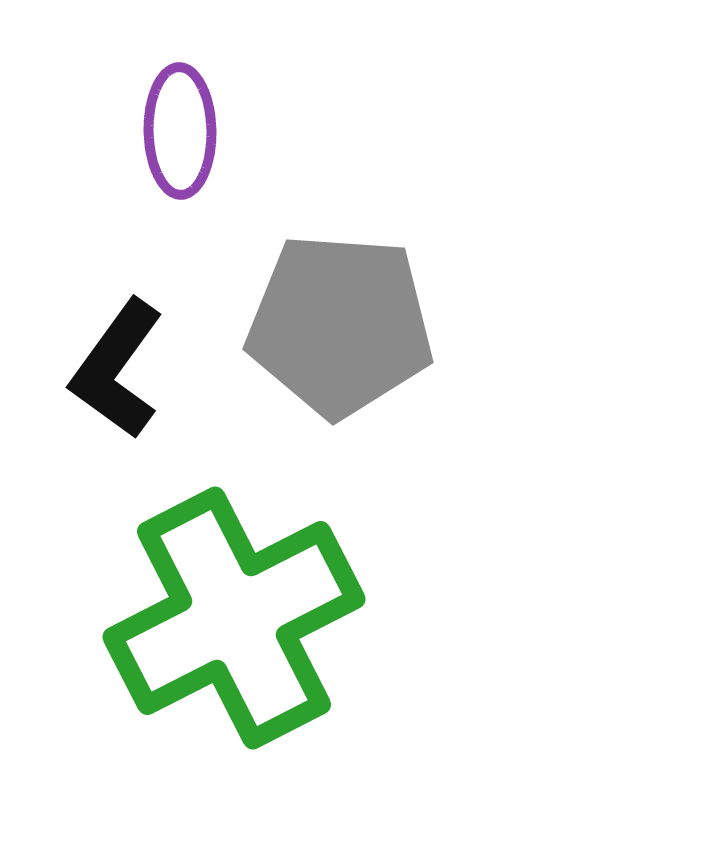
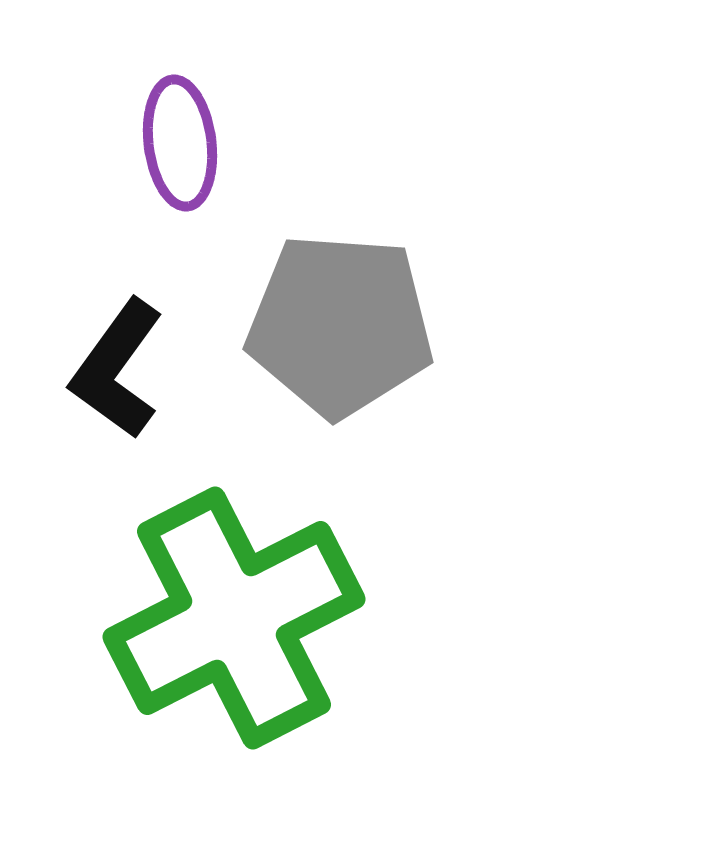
purple ellipse: moved 12 px down; rotated 6 degrees counterclockwise
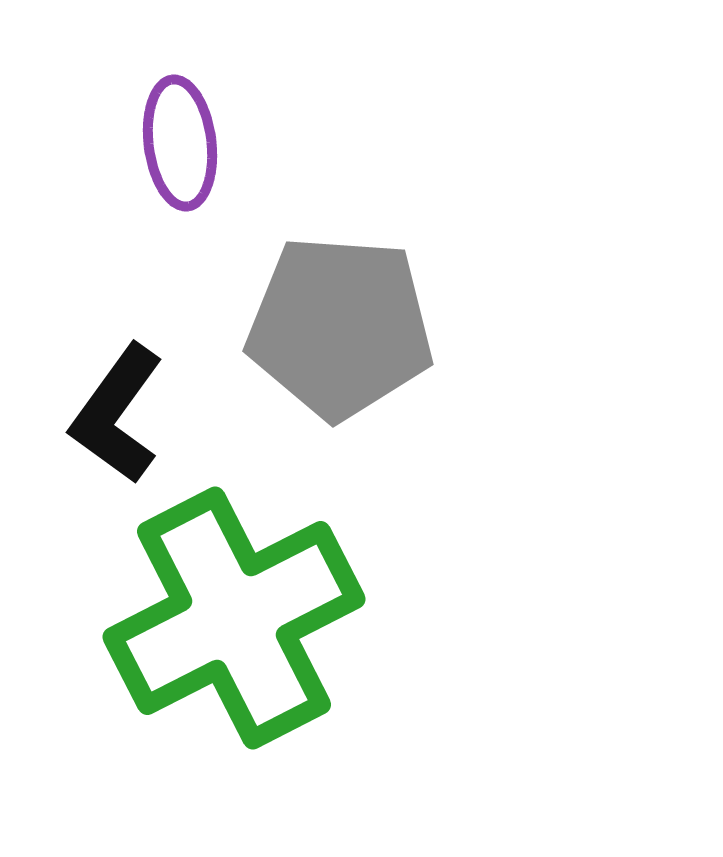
gray pentagon: moved 2 px down
black L-shape: moved 45 px down
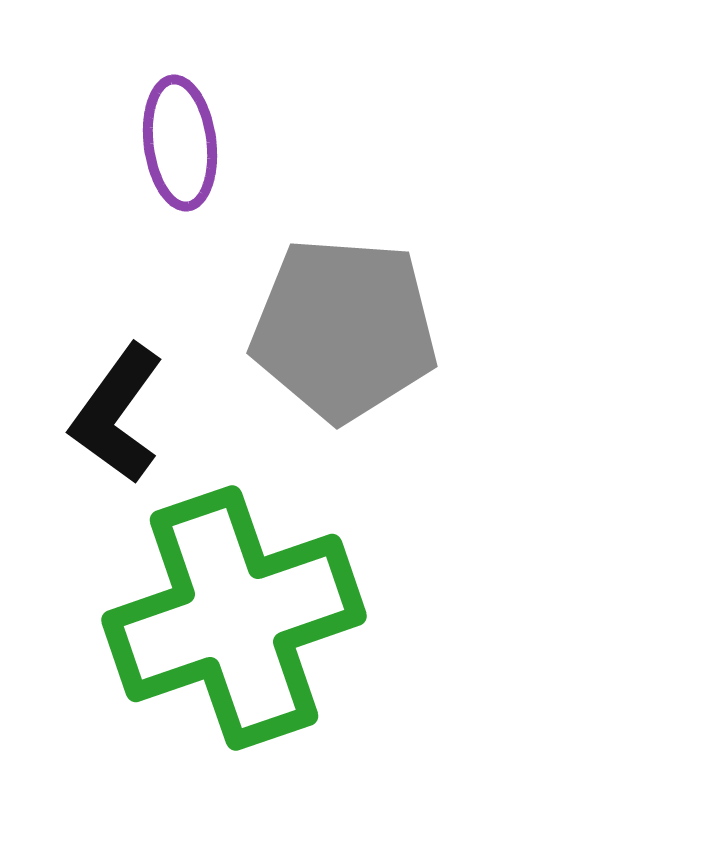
gray pentagon: moved 4 px right, 2 px down
green cross: rotated 8 degrees clockwise
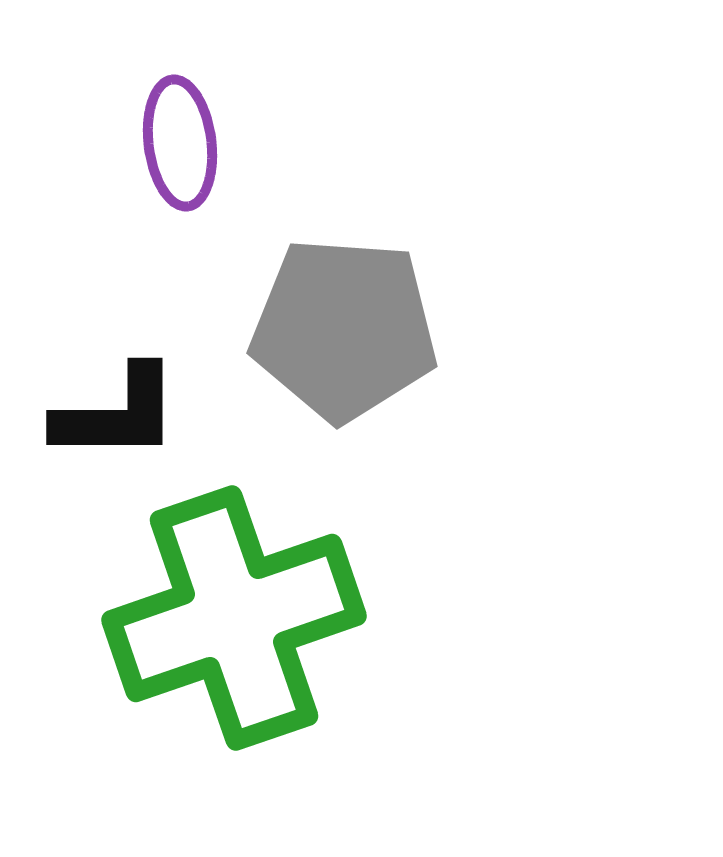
black L-shape: rotated 126 degrees counterclockwise
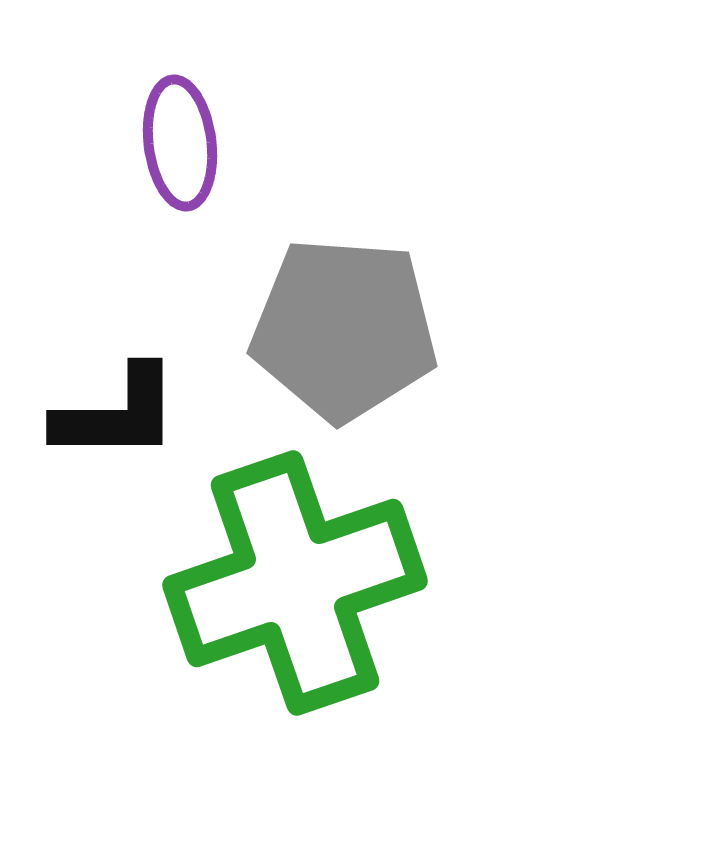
green cross: moved 61 px right, 35 px up
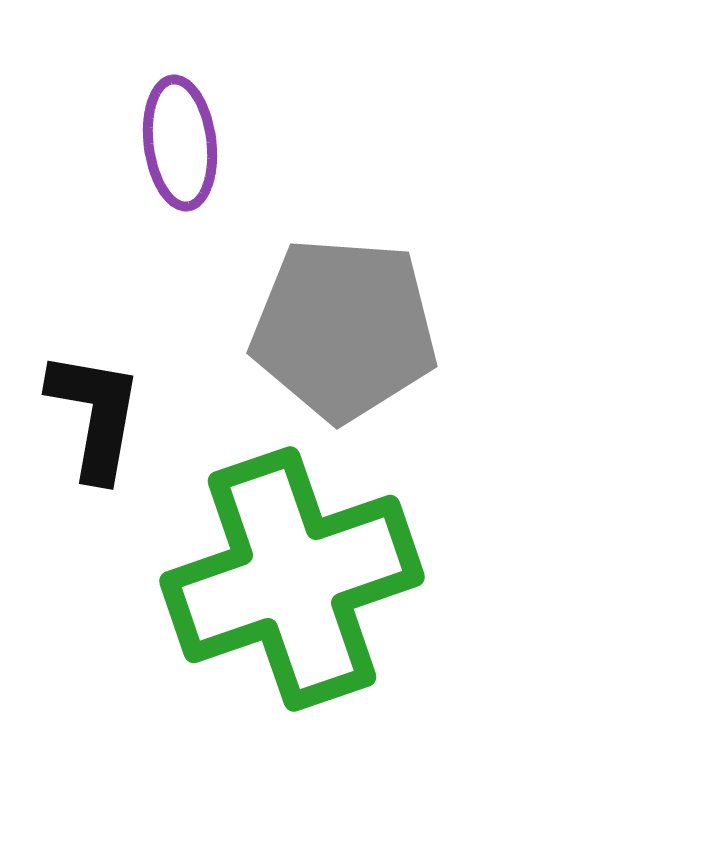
black L-shape: moved 22 px left, 1 px down; rotated 80 degrees counterclockwise
green cross: moved 3 px left, 4 px up
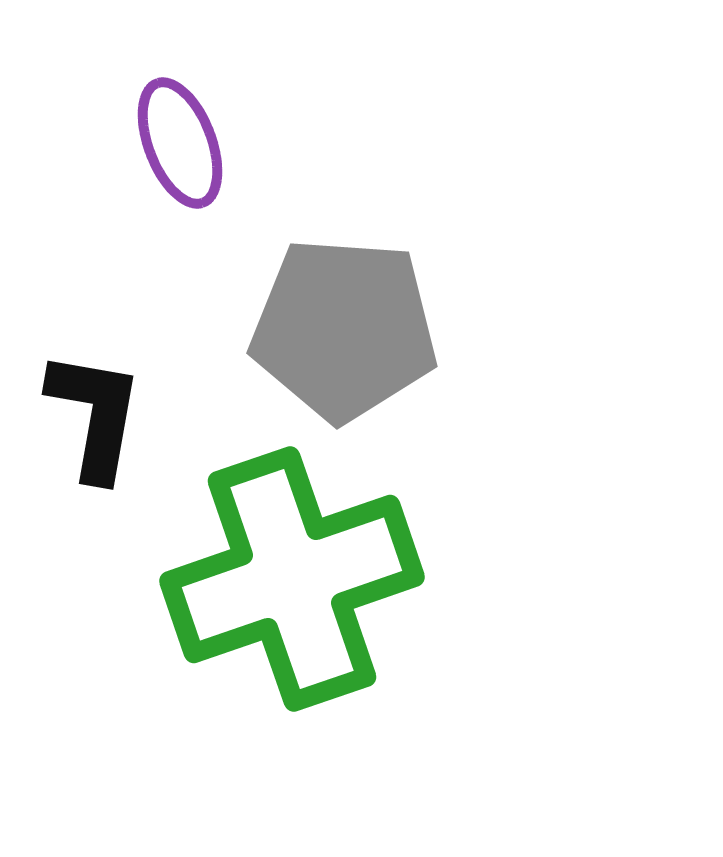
purple ellipse: rotated 14 degrees counterclockwise
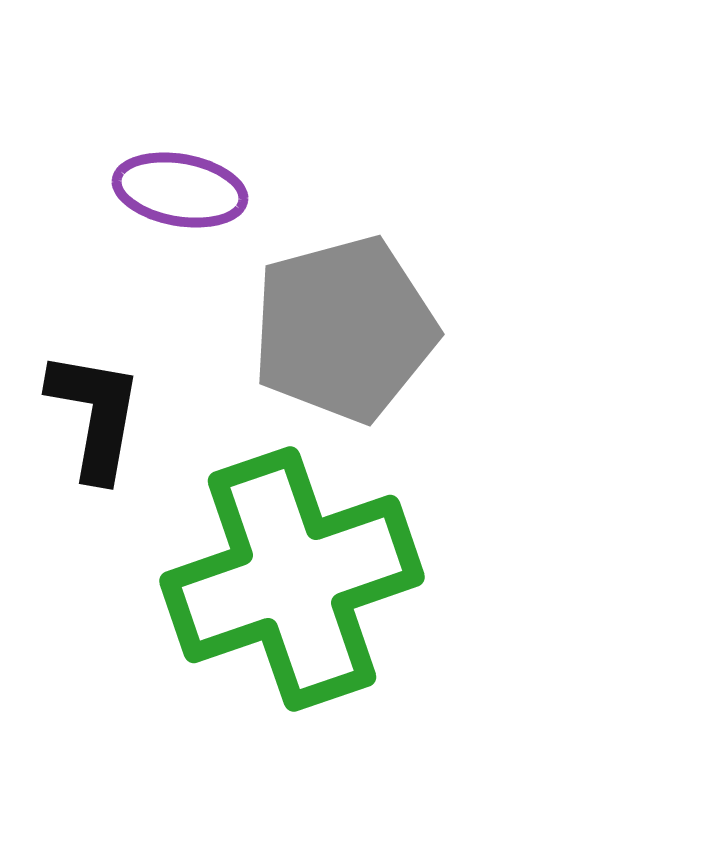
purple ellipse: moved 47 px down; rotated 59 degrees counterclockwise
gray pentagon: rotated 19 degrees counterclockwise
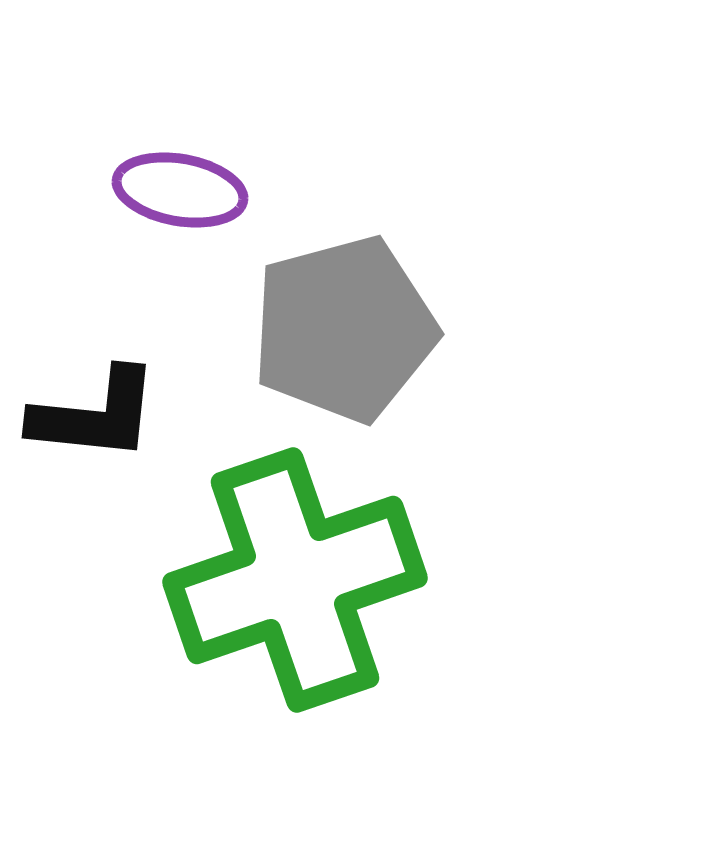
black L-shape: rotated 86 degrees clockwise
green cross: moved 3 px right, 1 px down
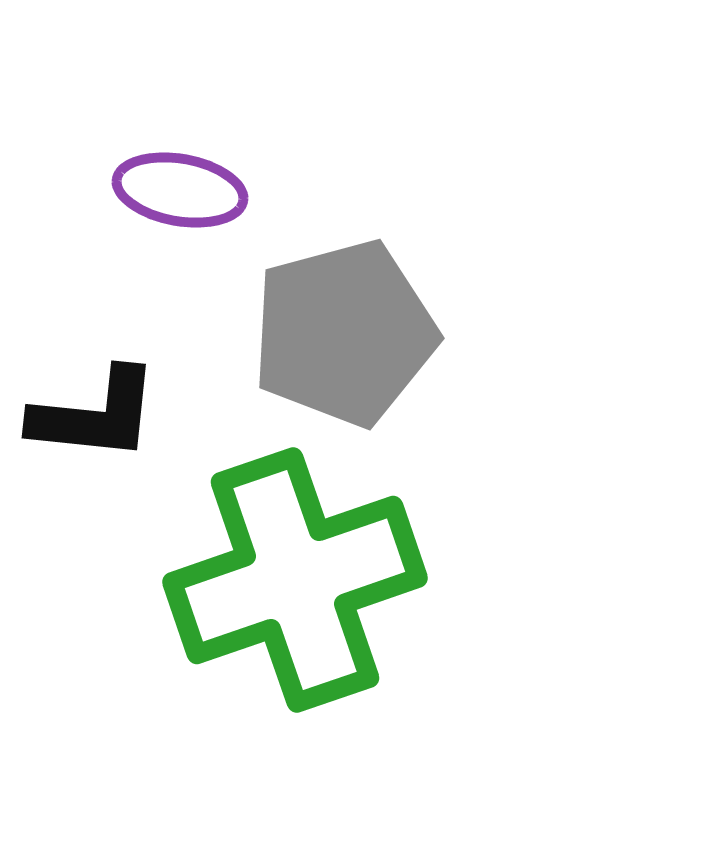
gray pentagon: moved 4 px down
